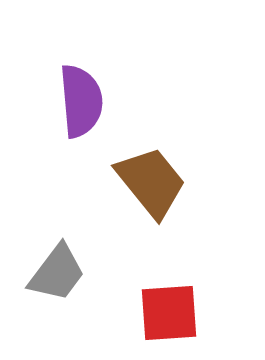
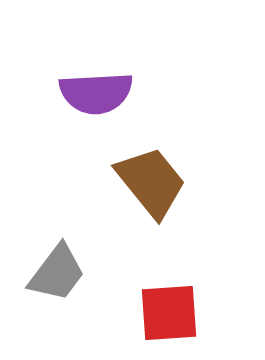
purple semicircle: moved 15 px right, 8 px up; rotated 92 degrees clockwise
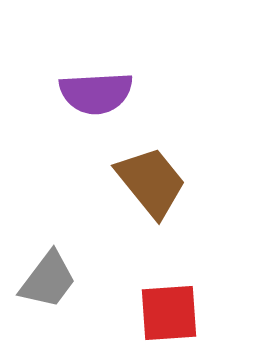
gray trapezoid: moved 9 px left, 7 px down
